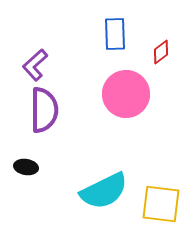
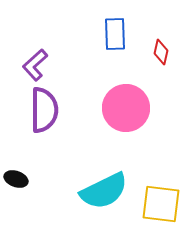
red diamond: rotated 40 degrees counterclockwise
pink circle: moved 14 px down
black ellipse: moved 10 px left, 12 px down; rotated 10 degrees clockwise
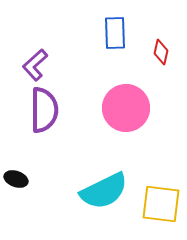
blue rectangle: moved 1 px up
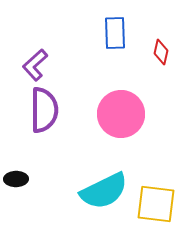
pink circle: moved 5 px left, 6 px down
black ellipse: rotated 20 degrees counterclockwise
yellow square: moved 5 px left
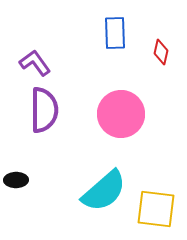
purple L-shape: moved 2 px up; rotated 96 degrees clockwise
black ellipse: moved 1 px down
cyan semicircle: rotated 15 degrees counterclockwise
yellow square: moved 5 px down
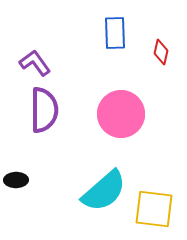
yellow square: moved 2 px left
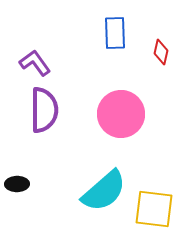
black ellipse: moved 1 px right, 4 px down
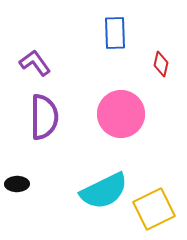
red diamond: moved 12 px down
purple semicircle: moved 7 px down
cyan semicircle: rotated 15 degrees clockwise
yellow square: rotated 33 degrees counterclockwise
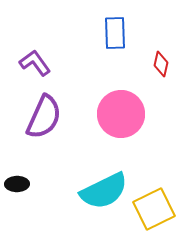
purple semicircle: rotated 24 degrees clockwise
